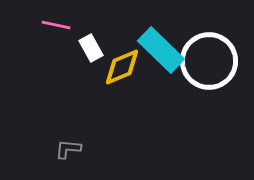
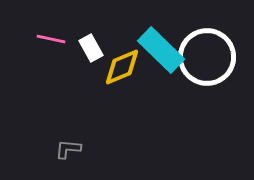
pink line: moved 5 px left, 14 px down
white circle: moved 2 px left, 4 px up
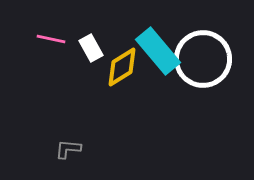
cyan rectangle: moved 3 px left, 1 px down; rotated 6 degrees clockwise
white circle: moved 4 px left, 2 px down
yellow diamond: rotated 9 degrees counterclockwise
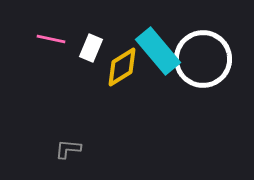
white rectangle: rotated 52 degrees clockwise
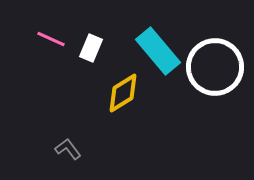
pink line: rotated 12 degrees clockwise
white circle: moved 12 px right, 8 px down
yellow diamond: moved 1 px right, 26 px down
gray L-shape: rotated 48 degrees clockwise
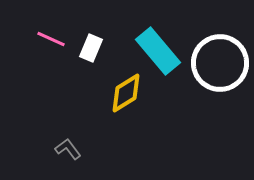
white circle: moved 5 px right, 4 px up
yellow diamond: moved 3 px right
